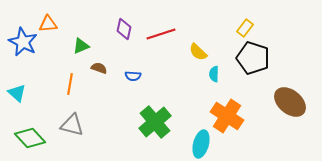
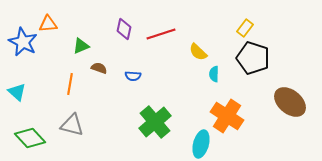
cyan triangle: moved 1 px up
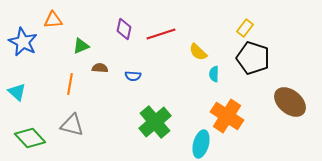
orange triangle: moved 5 px right, 4 px up
brown semicircle: moved 1 px right; rotated 14 degrees counterclockwise
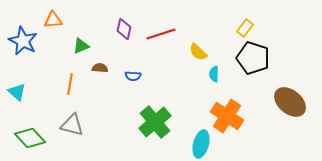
blue star: moved 1 px up
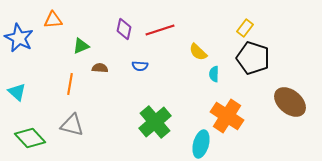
red line: moved 1 px left, 4 px up
blue star: moved 4 px left, 3 px up
blue semicircle: moved 7 px right, 10 px up
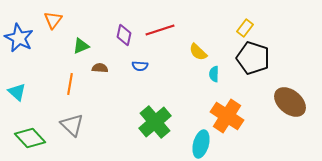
orange triangle: rotated 48 degrees counterclockwise
purple diamond: moved 6 px down
gray triangle: rotated 30 degrees clockwise
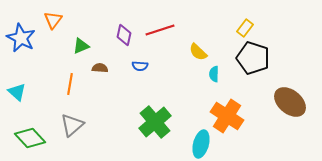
blue star: moved 2 px right
gray triangle: rotated 35 degrees clockwise
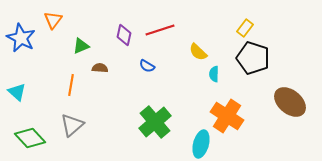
blue semicircle: moved 7 px right; rotated 28 degrees clockwise
orange line: moved 1 px right, 1 px down
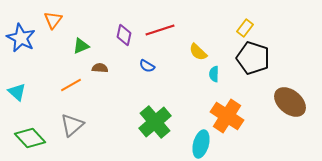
orange line: rotated 50 degrees clockwise
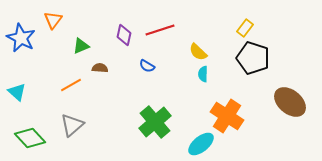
cyan semicircle: moved 11 px left
cyan ellipse: rotated 36 degrees clockwise
